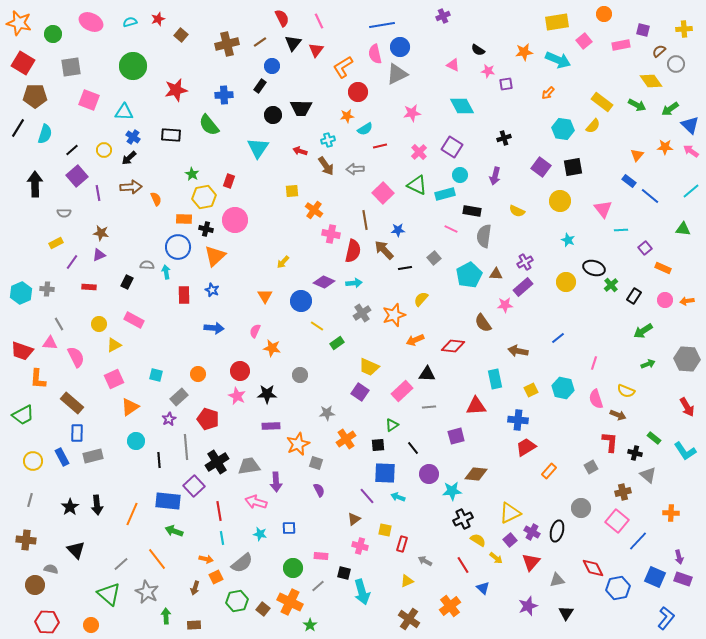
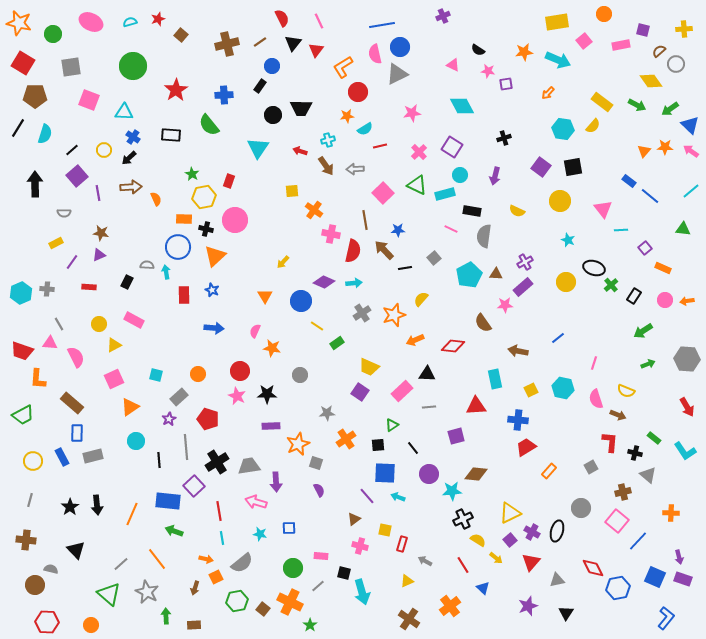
red star at (176, 90): rotated 20 degrees counterclockwise
orange triangle at (637, 155): moved 7 px right, 4 px up
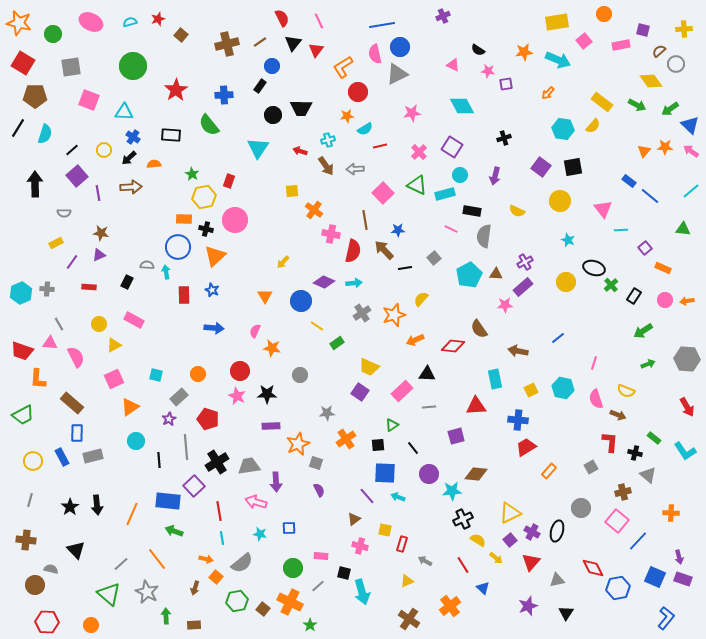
orange semicircle at (156, 199): moved 2 px left, 35 px up; rotated 72 degrees counterclockwise
brown semicircle at (483, 323): moved 4 px left, 6 px down
orange square at (216, 577): rotated 24 degrees counterclockwise
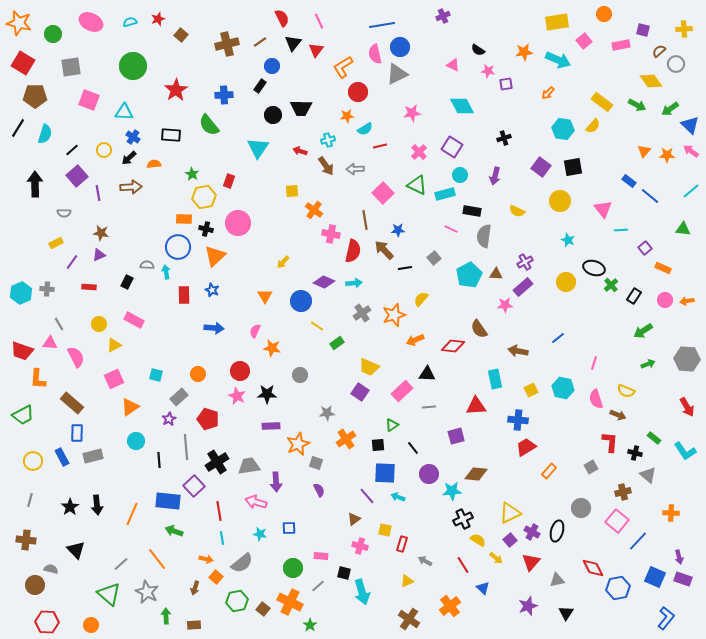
orange star at (665, 147): moved 2 px right, 8 px down
pink circle at (235, 220): moved 3 px right, 3 px down
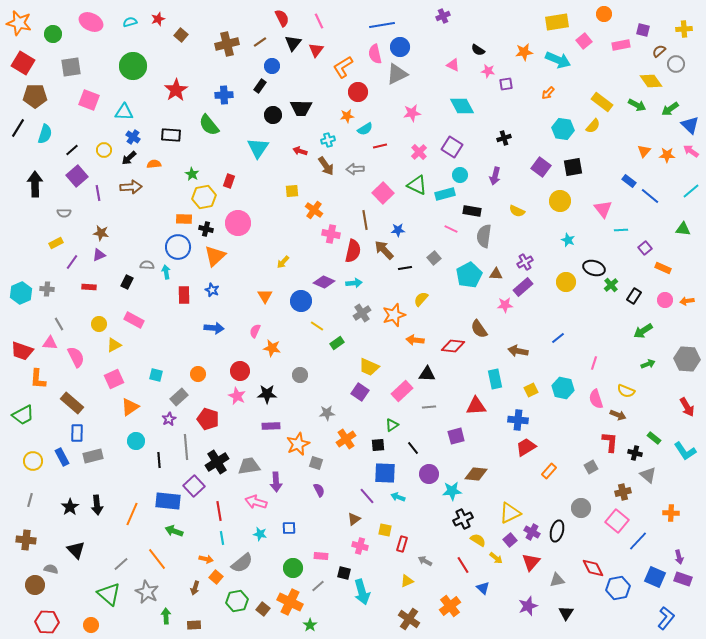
orange arrow at (415, 340): rotated 30 degrees clockwise
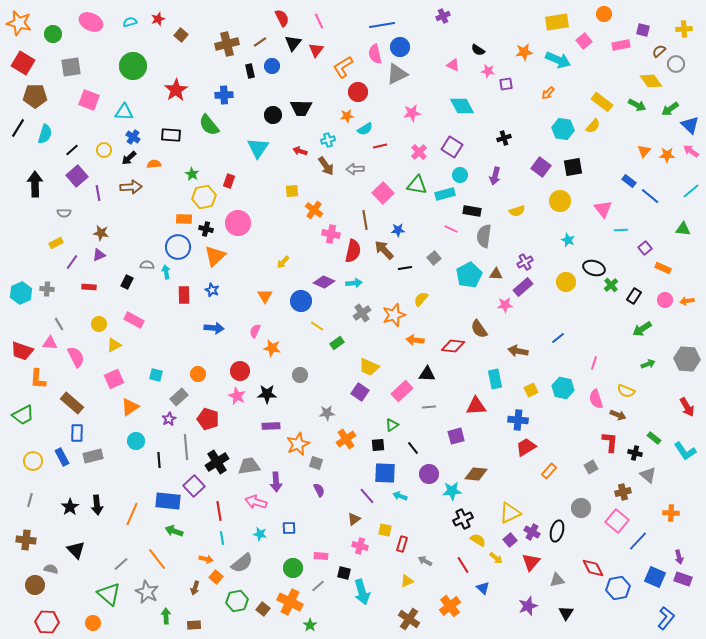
black rectangle at (260, 86): moved 10 px left, 15 px up; rotated 48 degrees counterclockwise
green triangle at (417, 185): rotated 15 degrees counterclockwise
yellow semicircle at (517, 211): rotated 42 degrees counterclockwise
green arrow at (643, 331): moved 1 px left, 2 px up
cyan arrow at (398, 497): moved 2 px right, 1 px up
orange circle at (91, 625): moved 2 px right, 2 px up
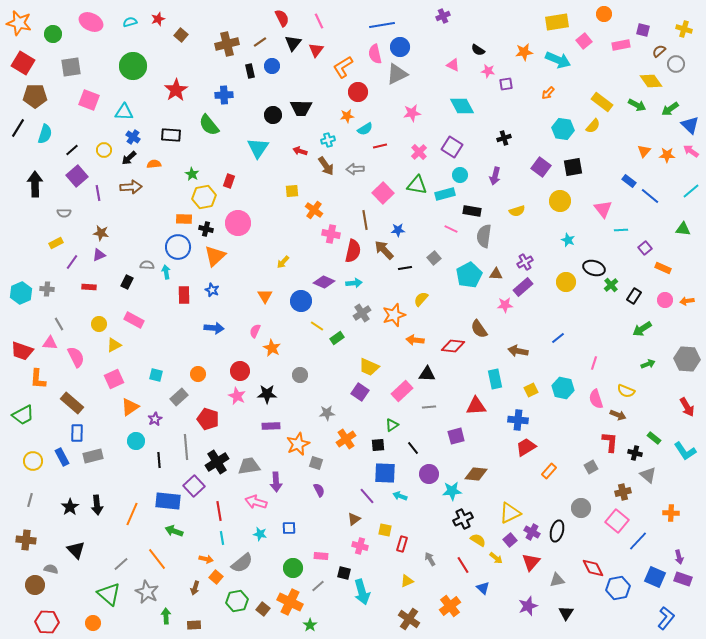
yellow cross at (684, 29): rotated 21 degrees clockwise
green rectangle at (337, 343): moved 5 px up
orange star at (272, 348): rotated 18 degrees clockwise
purple star at (169, 419): moved 14 px left
gray arrow at (425, 561): moved 5 px right, 2 px up; rotated 32 degrees clockwise
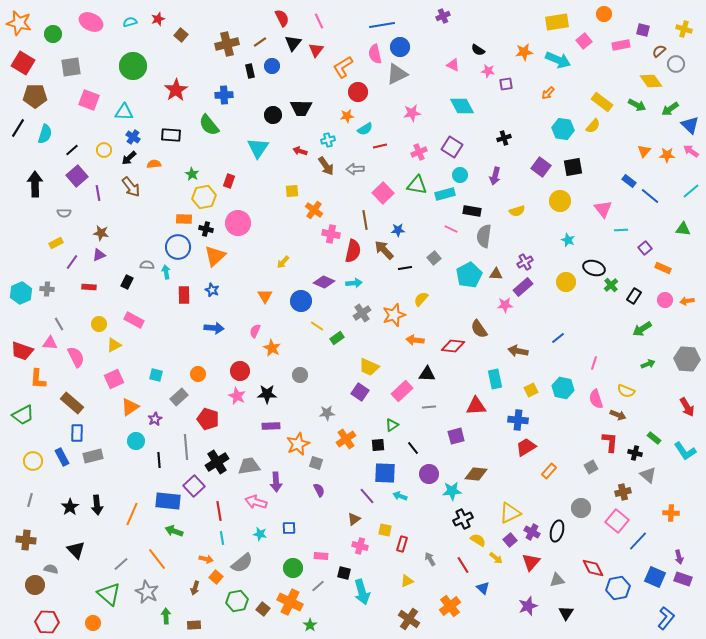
pink cross at (419, 152): rotated 21 degrees clockwise
brown arrow at (131, 187): rotated 55 degrees clockwise
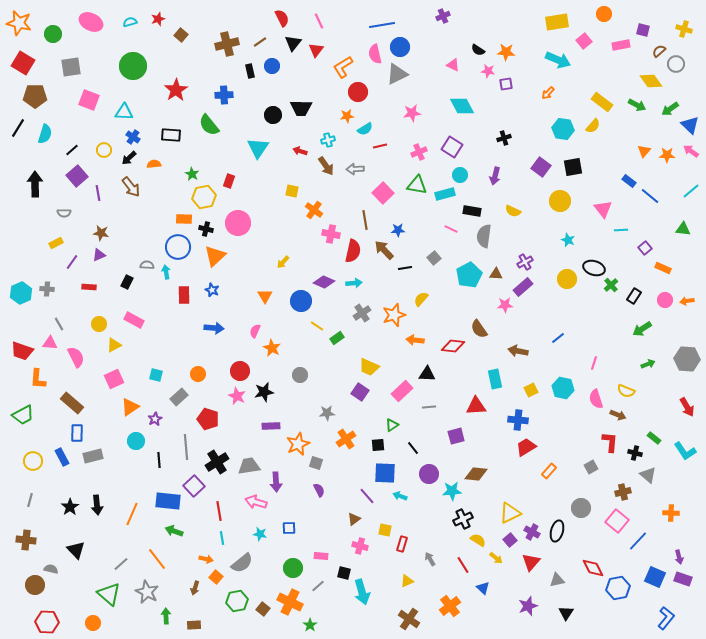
orange star at (524, 52): moved 18 px left; rotated 12 degrees clockwise
yellow square at (292, 191): rotated 16 degrees clockwise
yellow semicircle at (517, 211): moved 4 px left; rotated 42 degrees clockwise
yellow circle at (566, 282): moved 1 px right, 3 px up
black star at (267, 394): moved 3 px left, 2 px up; rotated 12 degrees counterclockwise
